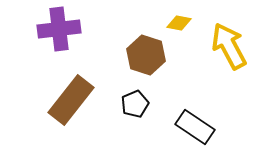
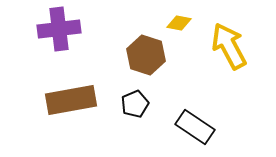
brown rectangle: rotated 42 degrees clockwise
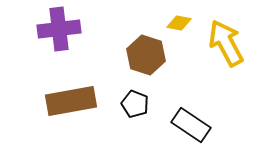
yellow arrow: moved 3 px left, 3 px up
brown rectangle: moved 1 px down
black pentagon: rotated 28 degrees counterclockwise
black rectangle: moved 4 px left, 2 px up
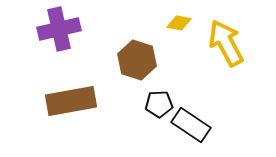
purple cross: rotated 6 degrees counterclockwise
brown hexagon: moved 9 px left, 5 px down
black pentagon: moved 24 px right; rotated 24 degrees counterclockwise
